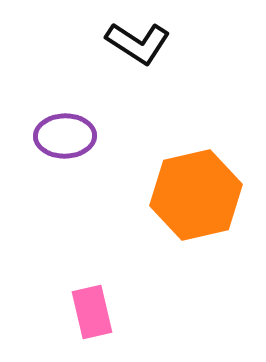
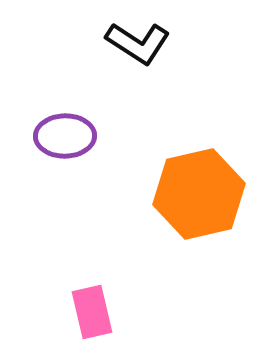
orange hexagon: moved 3 px right, 1 px up
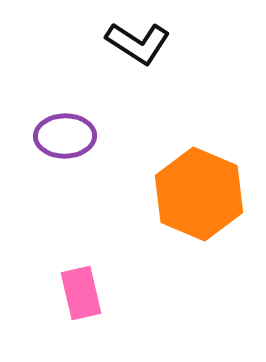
orange hexagon: rotated 24 degrees counterclockwise
pink rectangle: moved 11 px left, 19 px up
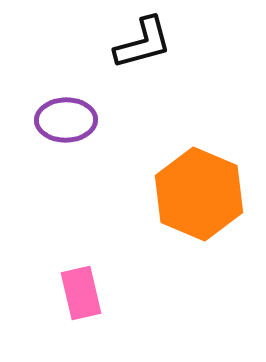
black L-shape: moved 5 px right; rotated 48 degrees counterclockwise
purple ellipse: moved 1 px right, 16 px up
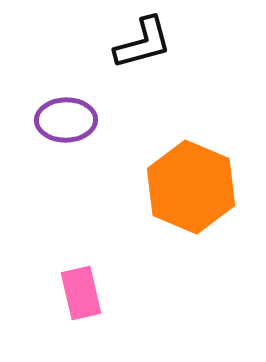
orange hexagon: moved 8 px left, 7 px up
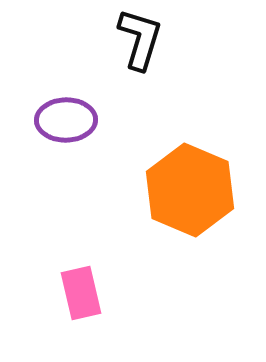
black L-shape: moved 3 px left, 4 px up; rotated 58 degrees counterclockwise
orange hexagon: moved 1 px left, 3 px down
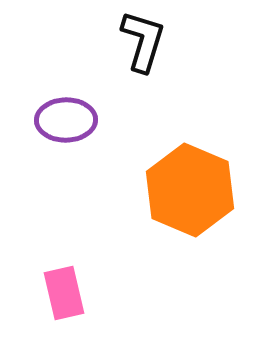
black L-shape: moved 3 px right, 2 px down
pink rectangle: moved 17 px left
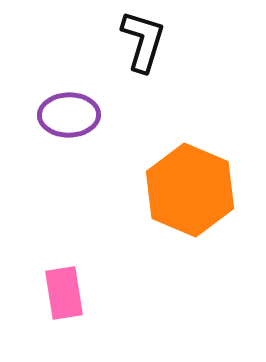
purple ellipse: moved 3 px right, 5 px up
pink rectangle: rotated 4 degrees clockwise
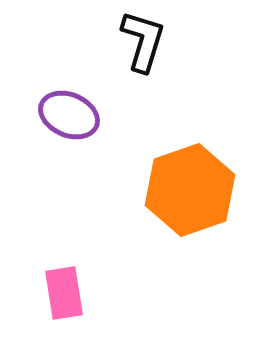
purple ellipse: rotated 24 degrees clockwise
orange hexagon: rotated 18 degrees clockwise
